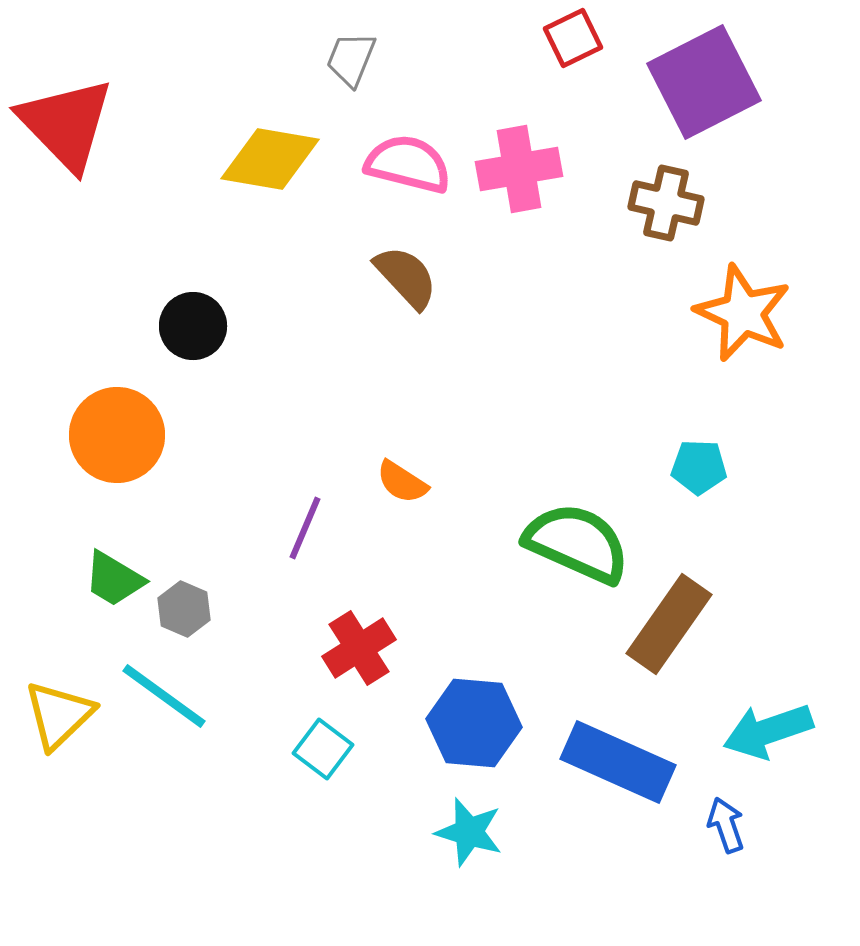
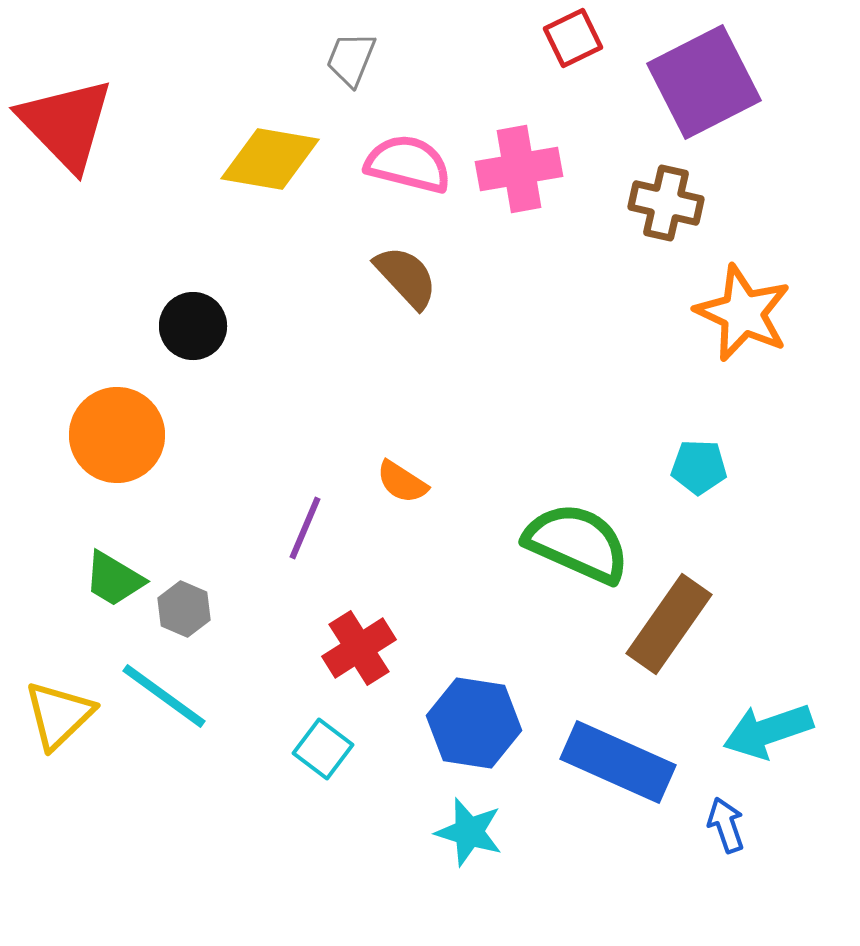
blue hexagon: rotated 4 degrees clockwise
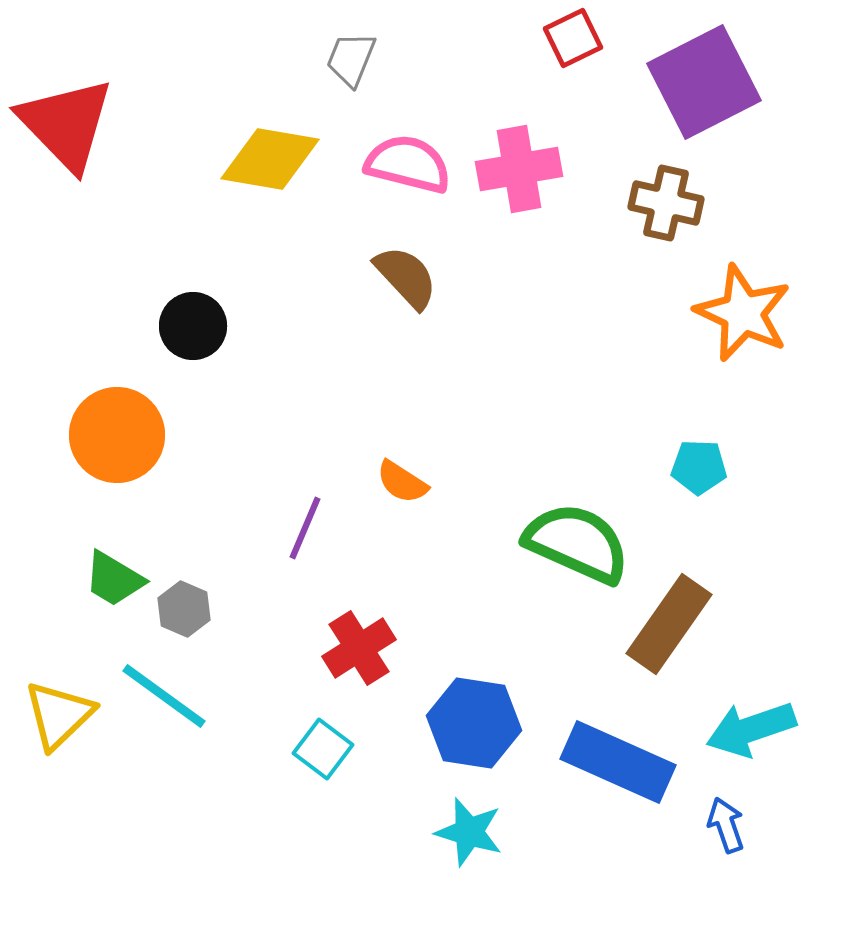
cyan arrow: moved 17 px left, 2 px up
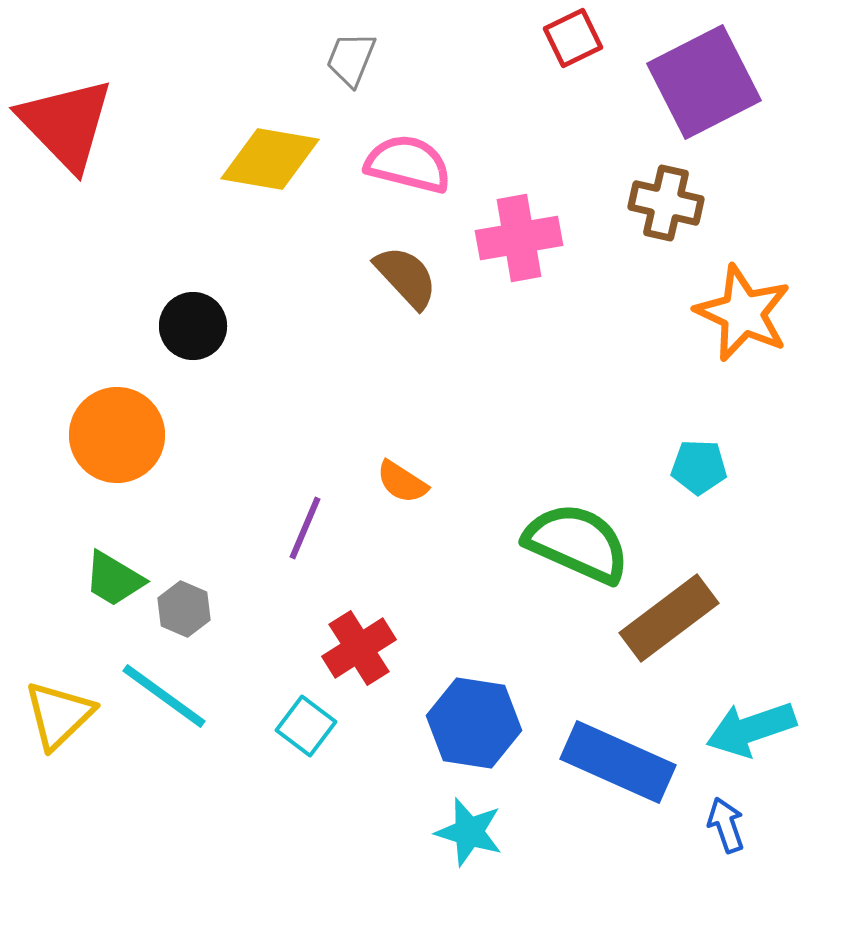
pink cross: moved 69 px down
brown rectangle: moved 6 px up; rotated 18 degrees clockwise
cyan square: moved 17 px left, 23 px up
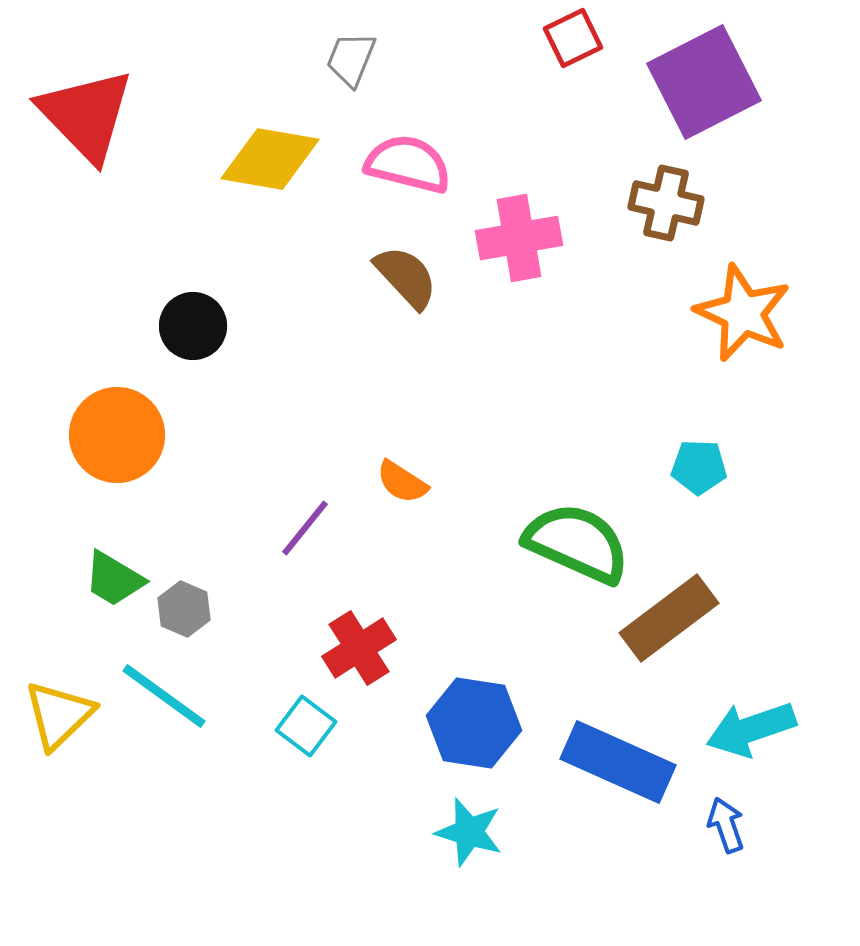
red triangle: moved 20 px right, 9 px up
purple line: rotated 16 degrees clockwise
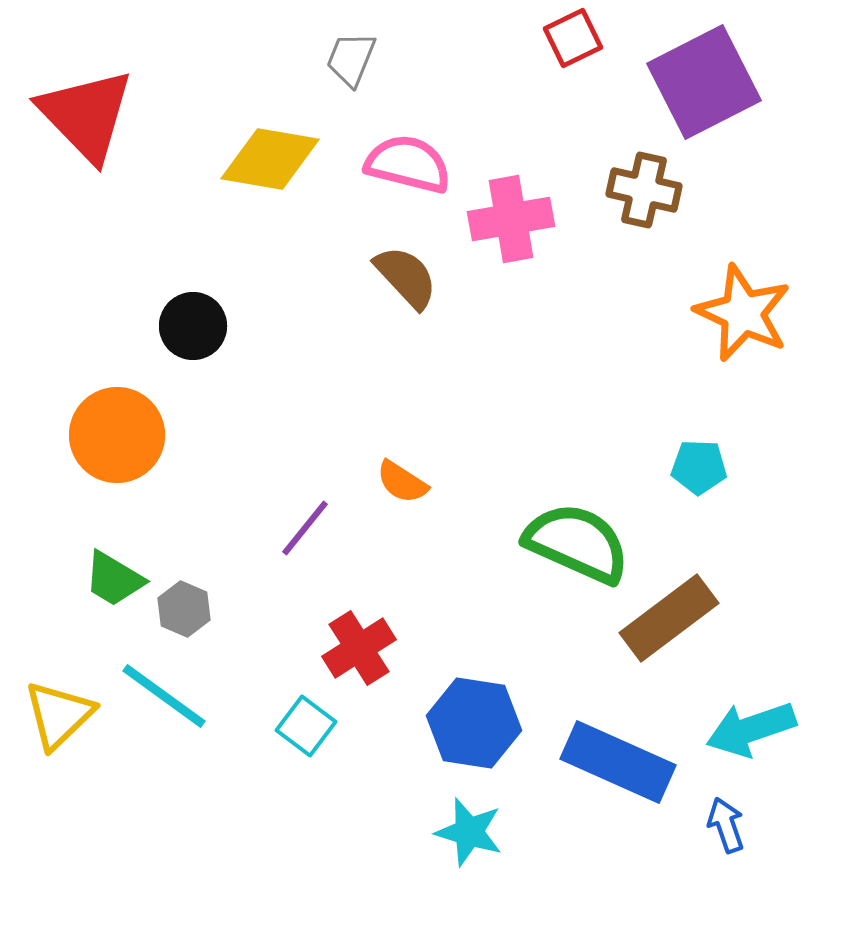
brown cross: moved 22 px left, 13 px up
pink cross: moved 8 px left, 19 px up
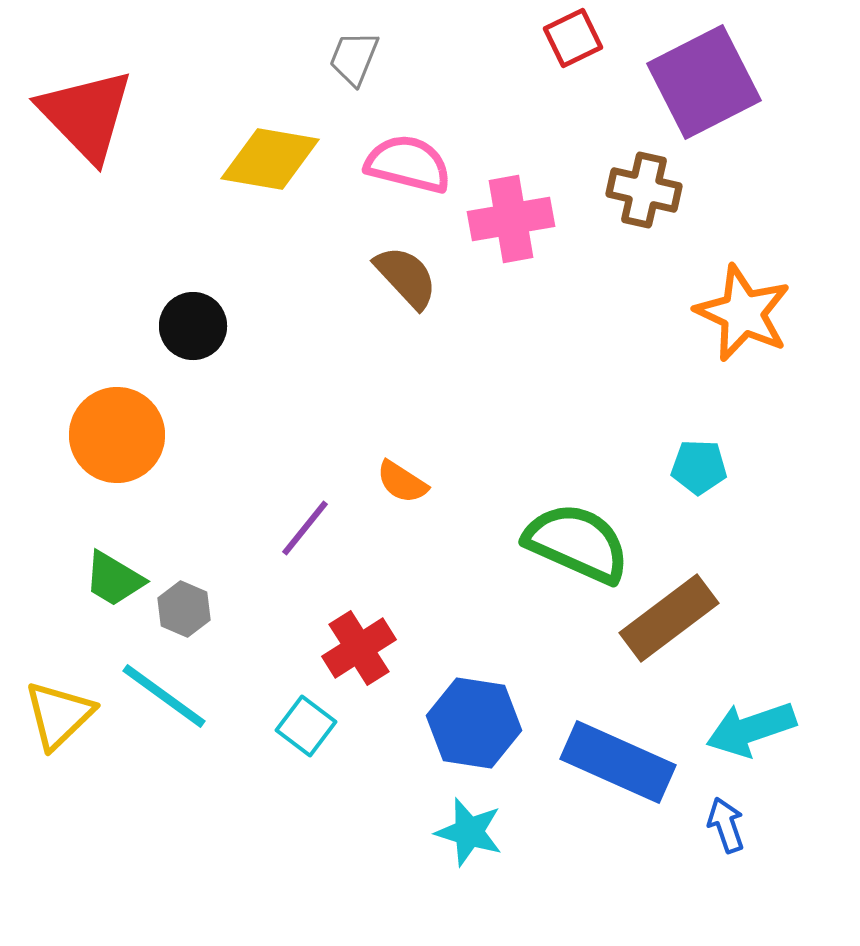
gray trapezoid: moved 3 px right, 1 px up
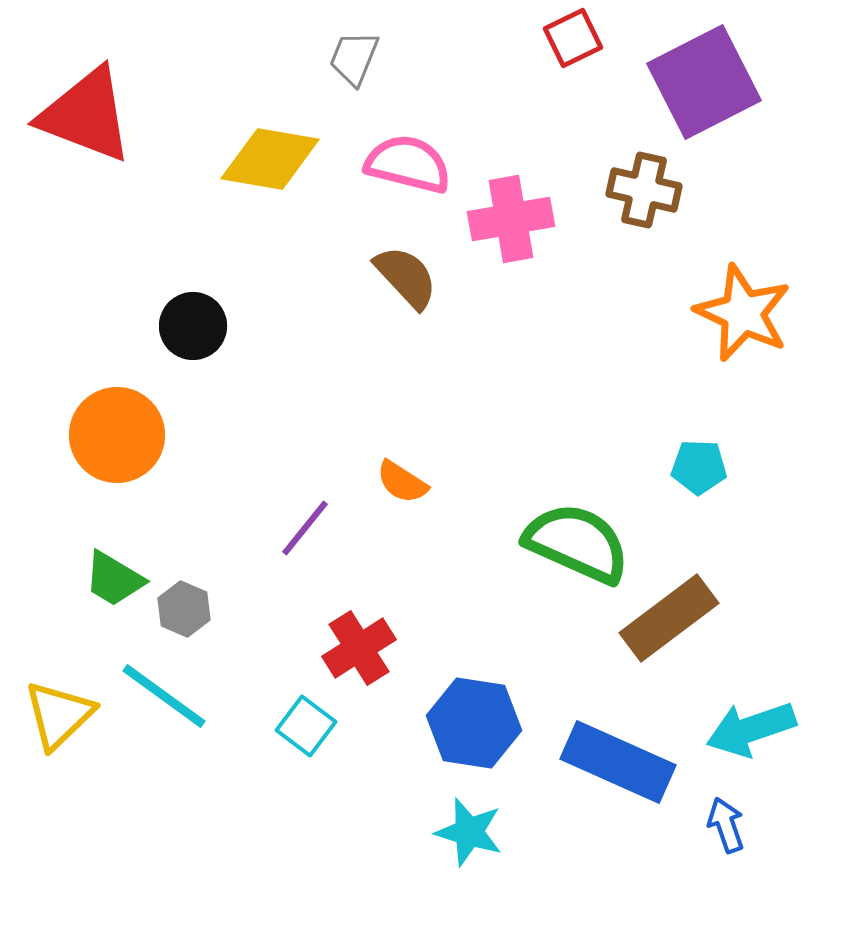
red triangle: rotated 25 degrees counterclockwise
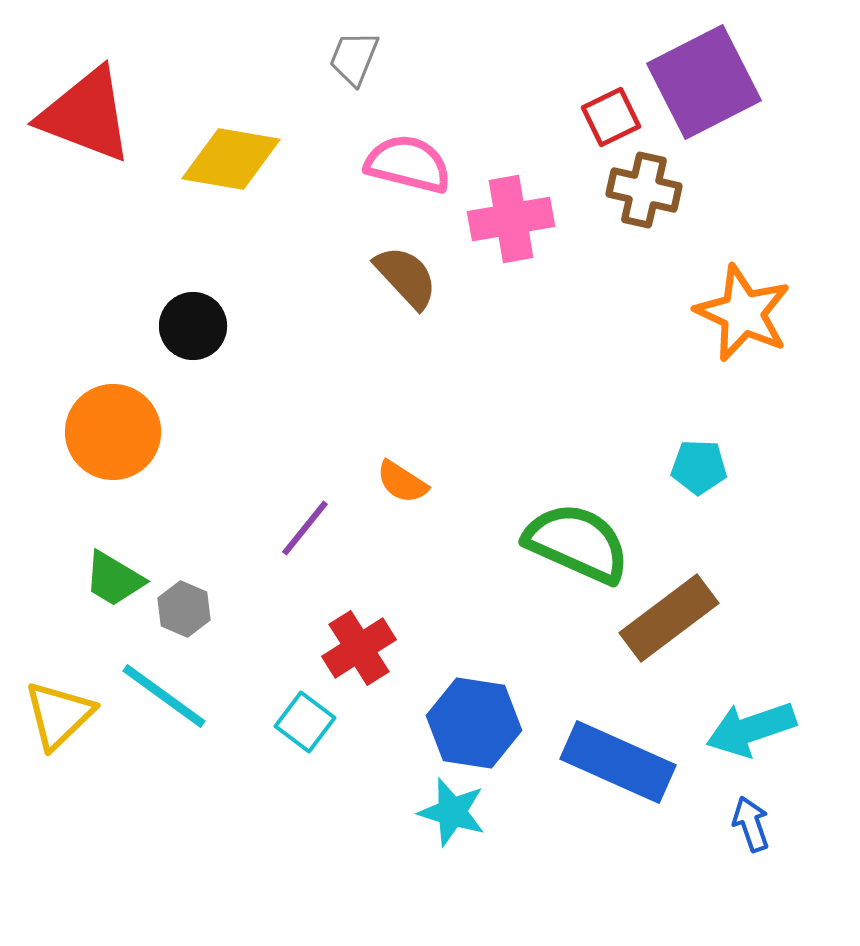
red square: moved 38 px right, 79 px down
yellow diamond: moved 39 px left
orange circle: moved 4 px left, 3 px up
cyan square: moved 1 px left, 4 px up
blue arrow: moved 25 px right, 1 px up
cyan star: moved 17 px left, 20 px up
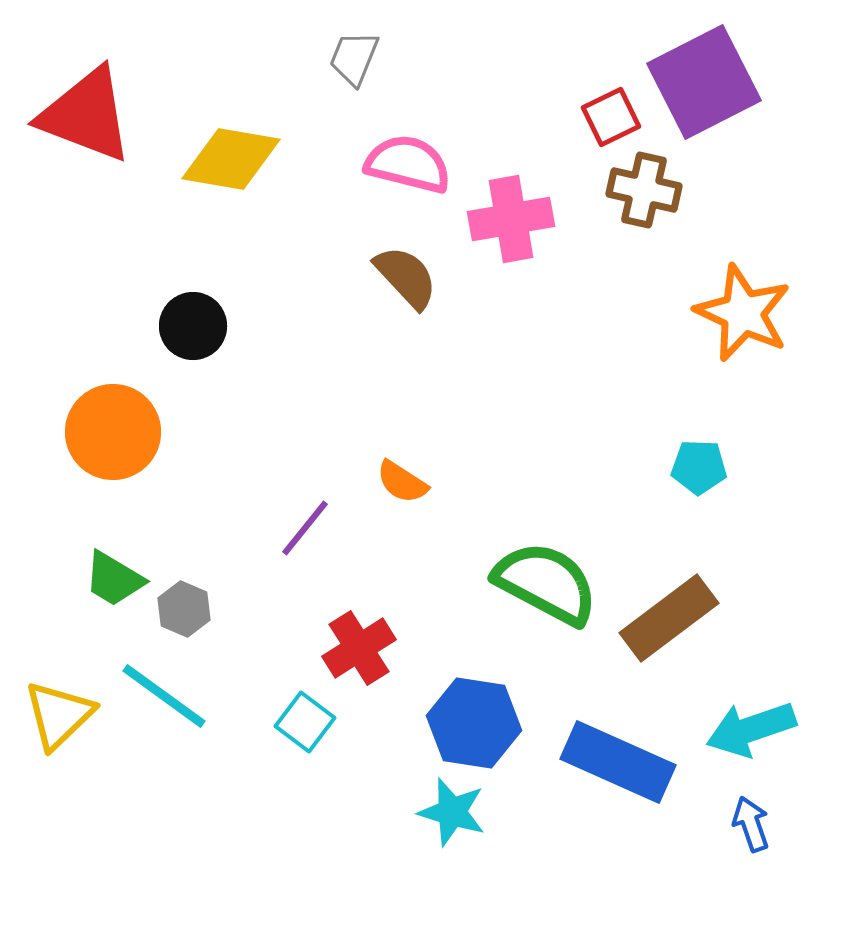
green semicircle: moved 31 px left, 40 px down; rotated 4 degrees clockwise
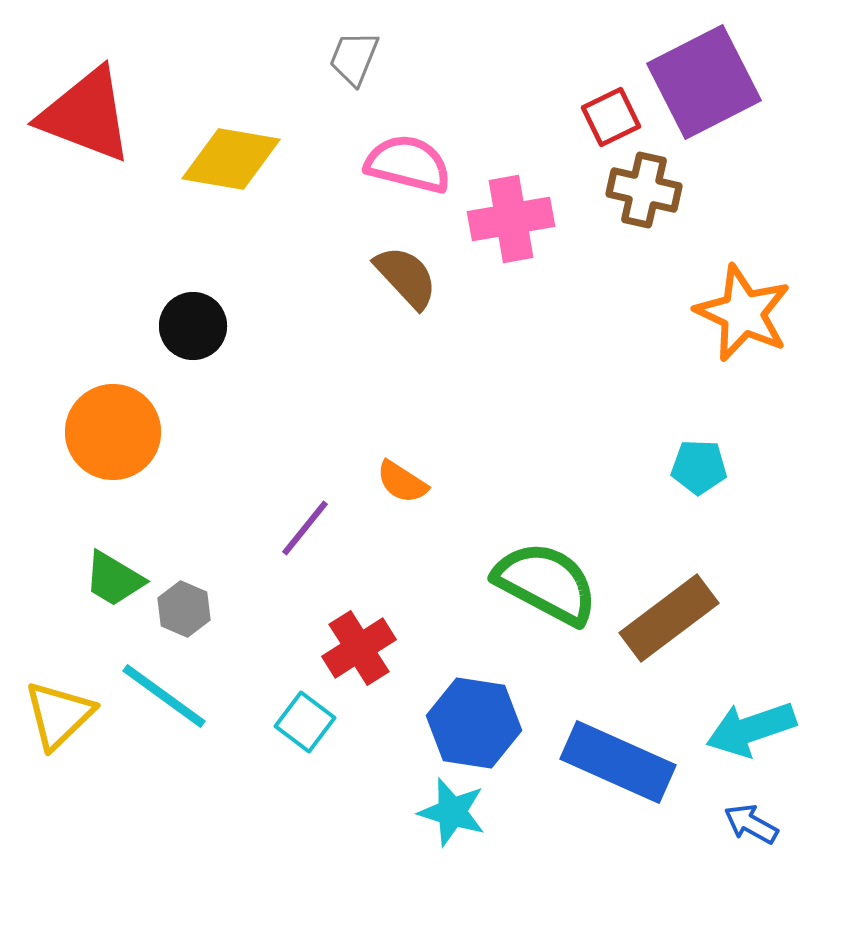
blue arrow: rotated 42 degrees counterclockwise
